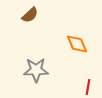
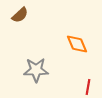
brown semicircle: moved 10 px left
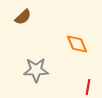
brown semicircle: moved 3 px right, 2 px down
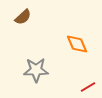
red line: rotated 49 degrees clockwise
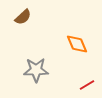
red line: moved 1 px left, 2 px up
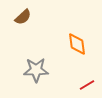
orange diamond: rotated 15 degrees clockwise
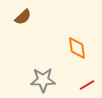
orange diamond: moved 4 px down
gray star: moved 7 px right, 10 px down
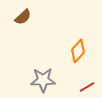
orange diamond: moved 1 px right, 3 px down; rotated 50 degrees clockwise
red line: moved 2 px down
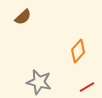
gray star: moved 4 px left, 2 px down; rotated 15 degrees clockwise
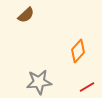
brown semicircle: moved 3 px right, 2 px up
gray star: rotated 20 degrees counterclockwise
